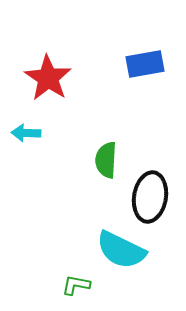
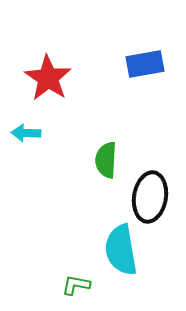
cyan semicircle: rotated 54 degrees clockwise
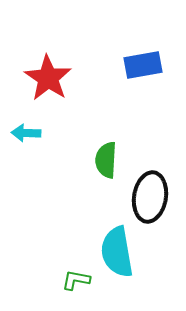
blue rectangle: moved 2 px left, 1 px down
cyan semicircle: moved 4 px left, 2 px down
green L-shape: moved 5 px up
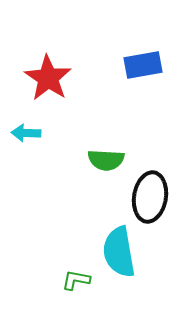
green semicircle: rotated 90 degrees counterclockwise
cyan semicircle: moved 2 px right
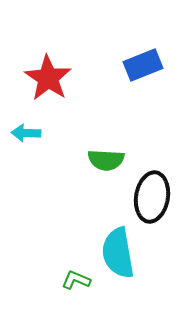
blue rectangle: rotated 12 degrees counterclockwise
black ellipse: moved 2 px right
cyan semicircle: moved 1 px left, 1 px down
green L-shape: rotated 12 degrees clockwise
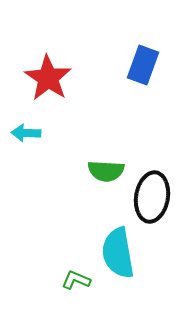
blue rectangle: rotated 48 degrees counterclockwise
green semicircle: moved 11 px down
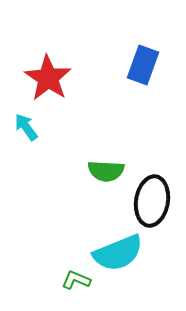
cyan arrow: moved 6 px up; rotated 52 degrees clockwise
black ellipse: moved 4 px down
cyan semicircle: rotated 102 degrees counterclockwise
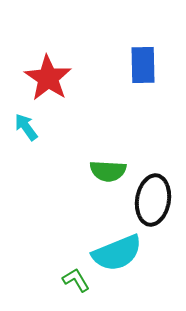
blue rectangle: rotated 21 degrees counterclockwise
green semicircle: moved 2 px right
black ellipse: moved 1 px right, 1 px up
cyan semicircle: moved 1 px left
green L-shape: rotated 36 degrees clockwise
